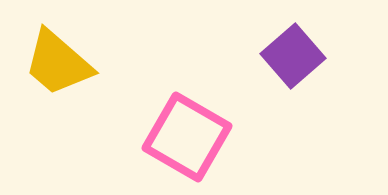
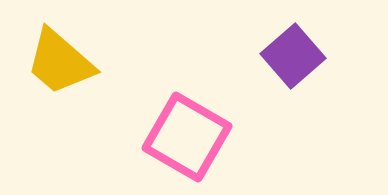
yellow trapezoid: moved 2 px right, 1 px up
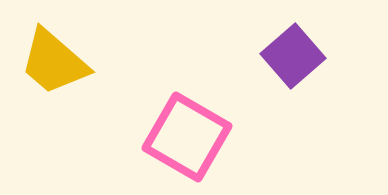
yellow trapezoid: moved 6 px left
